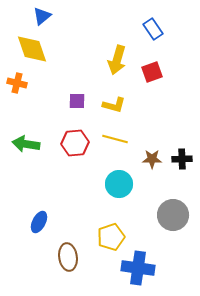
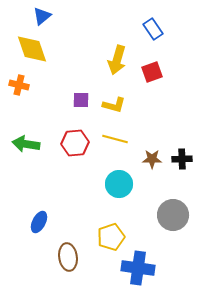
orange cross: moved 2 px right, 2 px down
purple square: moved 4 px right, 1 px up
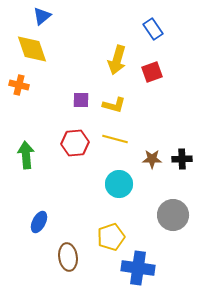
green arrow: moved 11 px down; rotated 76 degrees clockwise
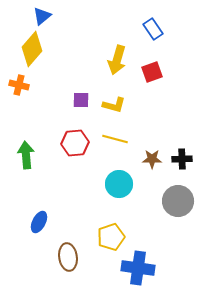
yellow diamond: rotated 60 degrees clockwise
gray circle: moved 5 px right, 14 px up
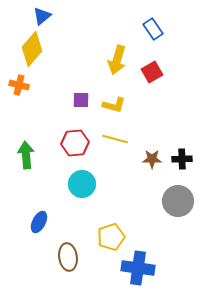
red square: rotated 10 degrees counterclockwise
cyan circle: moved 37 px left
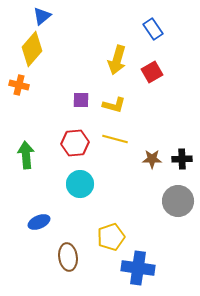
cyan circle: moved 2 px left
blue ellipse: rotated 40 degrees clockwise
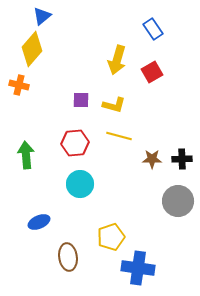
yellow line: moved 4 px right, 3 px up
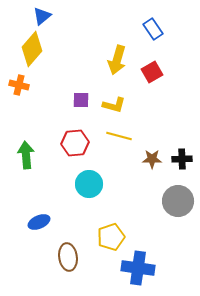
cyan circle: moved 9 px right
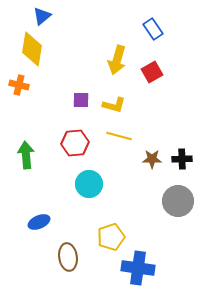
yellow diamond: rotated 32 degrees counterclockwise
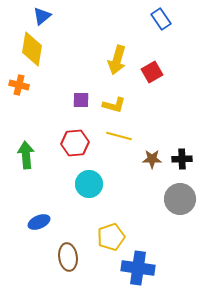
blue rectangle: moved 8 px right, 10 px up
gray circle: moved 2 px right, 2 px up
